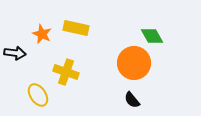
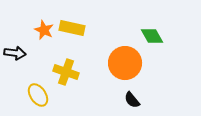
yellow rectangle: moved 4 px left
orange star: moved 2 px right, 4 px up
orange circle: moved 9 px left
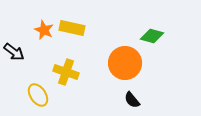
green diamond: rotated 45 degrees counterclockwise
black arrow: moved 1 px left, 1 px up; rotated 30 degrees clockwise
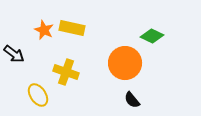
green diamond: rotated 10 degrees clockwise
black arrow: moved 2 px down
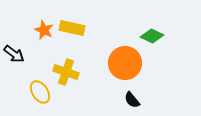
yellow ellipse: moved 2 px right, 3 px up
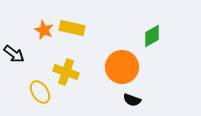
green diamond: rotated 55 degrees counterclockwise
orange circle: moved 3 px left, 4 px down
black semicircle: rotated 30 degrees counterclockwise
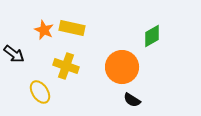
yellow cross: moved 6 px up
black semicircle: rotated 12 degrees clockwise
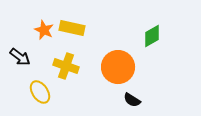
black arrow: moved 6 px right, 3 px down
orange circle: moved 4 px left
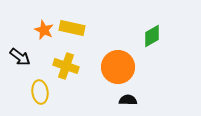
yellow ellipse: rotated 25 degrees clockwise
black semicircle: moved 4 px left; rotated 150 degrees clockwise
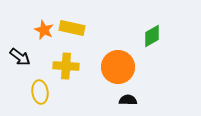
yellow cross: rotated 15 degrees counterclockwise
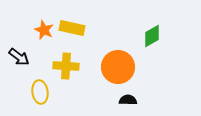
black arrow: moved 1 px left
